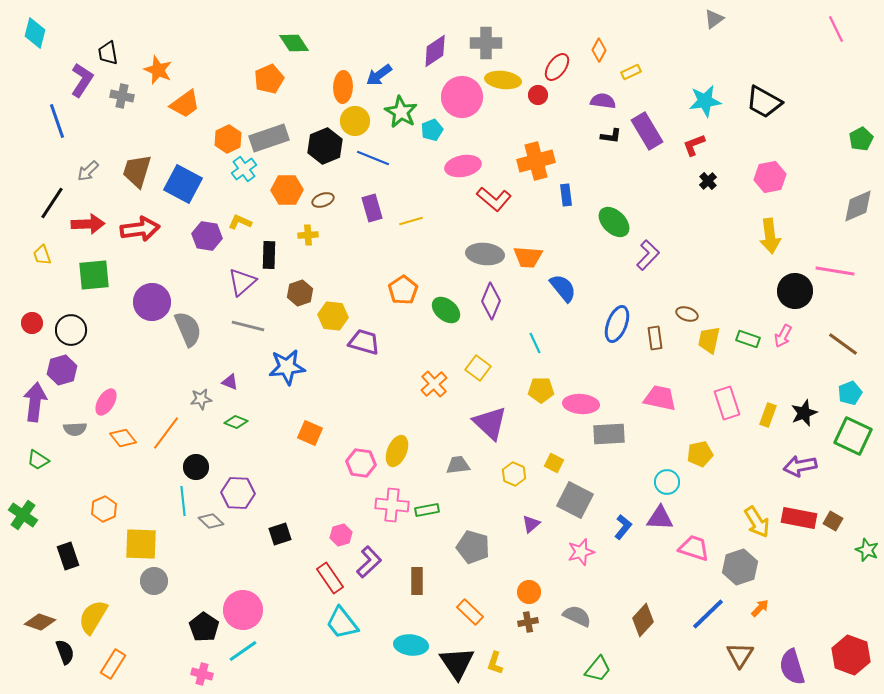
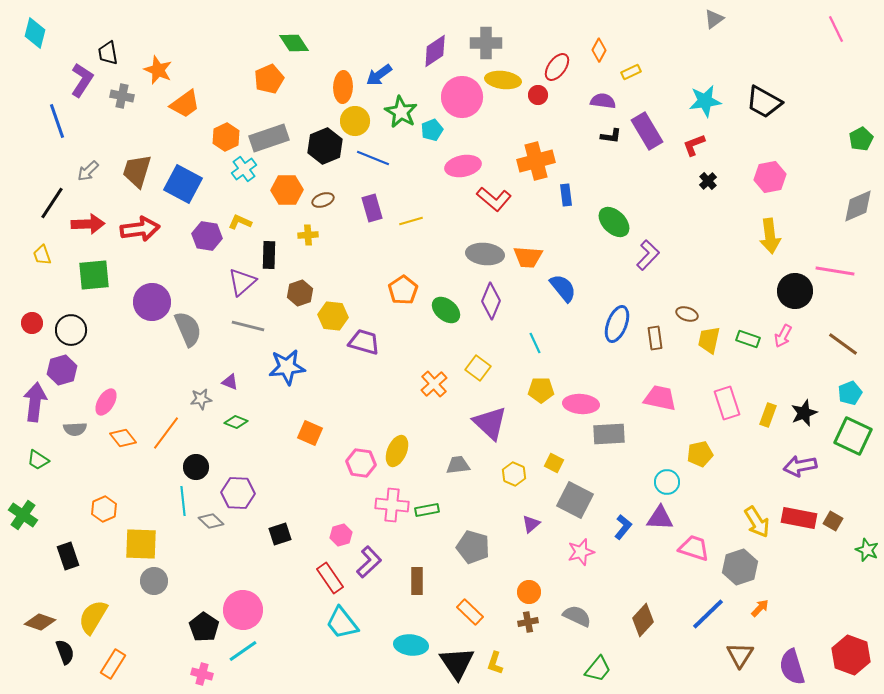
orange hexagon at (228, 139): moved 2 px left, 2 px up
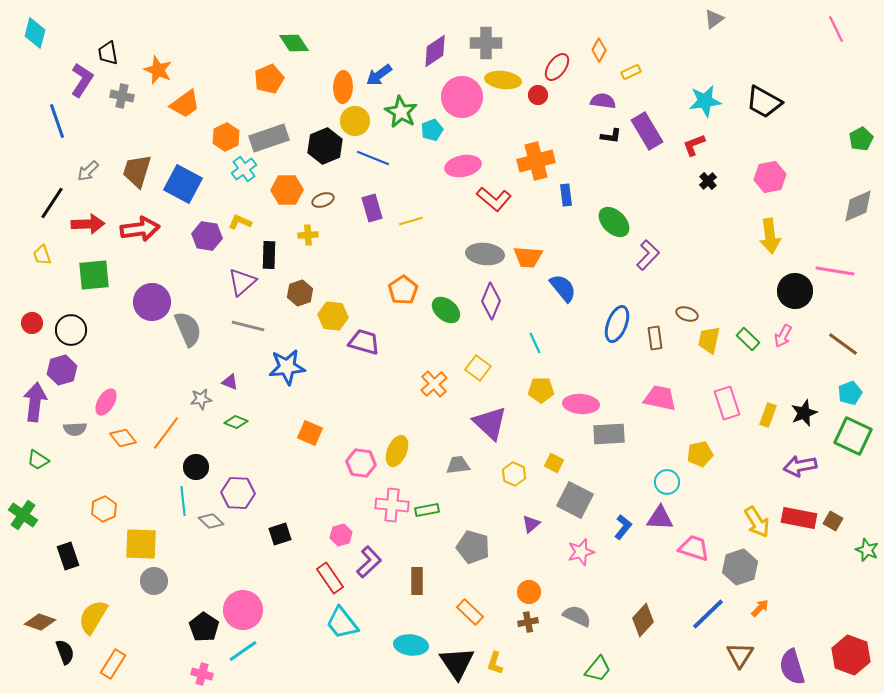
green rectangle at (748, 339): rotated 25 degrees clockwise
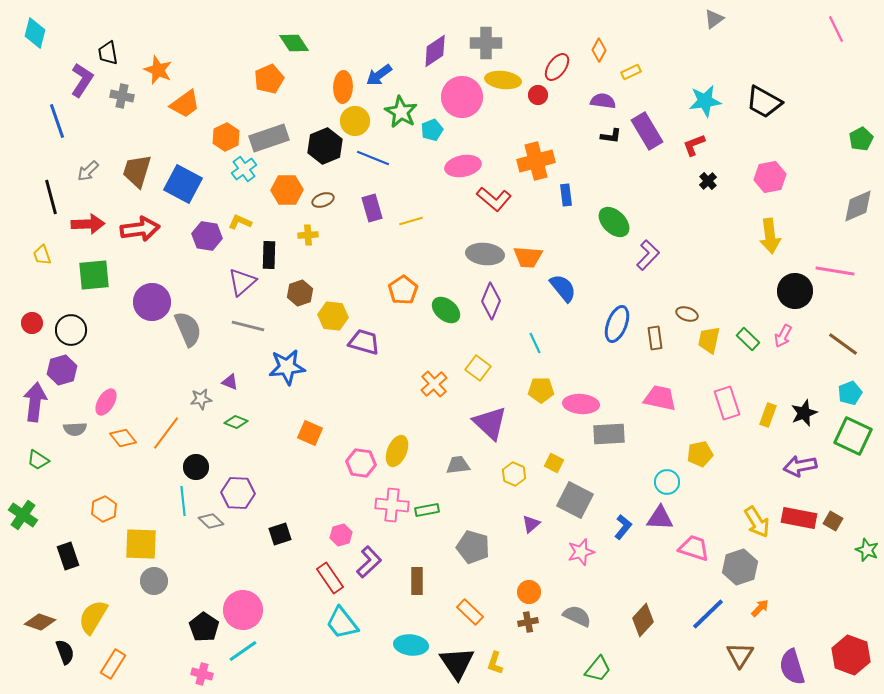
black line at (52, 203): moved 1 px left, 6 px up; rotated 48 degrees counterclockwise
